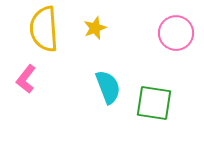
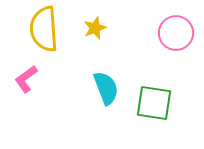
pink L-shape: rotated 16 degrees clockwise
cyan semicircle: moved 2 px left, 1 px down
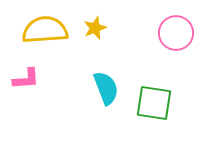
yellow semicircle: moved 1 px right, 1 px down; rotated 90 degrees clockwise
pink L-shape: rotated 148 degrees counterclockwise
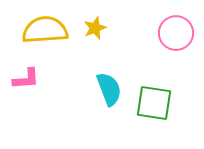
cyan semicircle: moved 3 px right, 1 px down
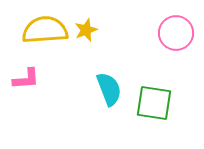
yellow star: moved 9 px left, 2 px down
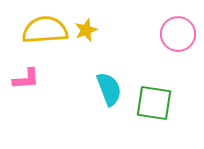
pink circle: moved 2 px right, 1 px down
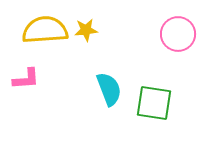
yellow star: rotated 15 degrees clockwise
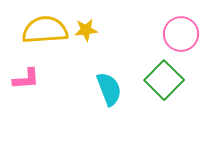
pink circle: moved 3 px right
green square: moved 10 px right, 23 px up; rotated 36 degrees clockwise
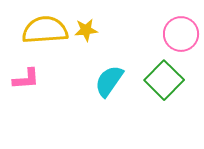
cyan semicircle: moved 8 px up; rotated 124 degrees counterclockwise
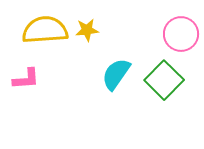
yellow star: moved 1 px right
cyan semicircle: moved 7 px right, 7 px up
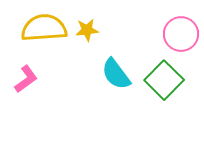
yellow semicircle: moved 1 px left, 2 px up
cyan semicircle: rotated 72 degrees counterclockwise
pink L-shape: rotated 32 degrees counterclockwise
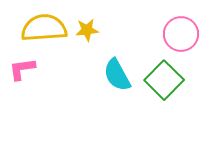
cyan semicircle: moved 1 px right, 1 px down; rotated 8 degrees clockwise
pink L-shape: moved 4 px left, 10 px up; rotated 152 degrees counterclockwise
